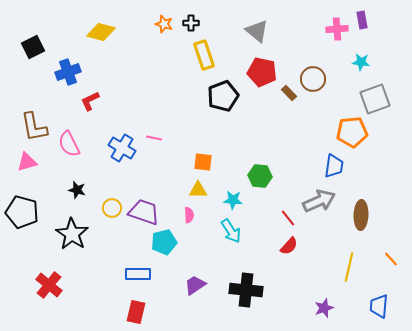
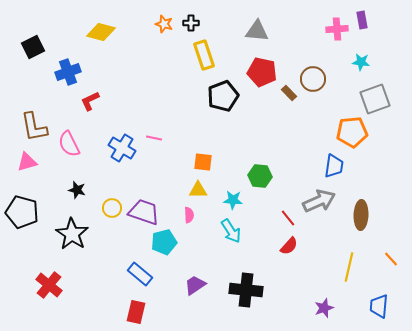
gray triangle at (257, 31): rotated 35 degrees counterclockwise
blue rectangle at (138, 274): moved 2 px right; rotated 40 degrees clockwise
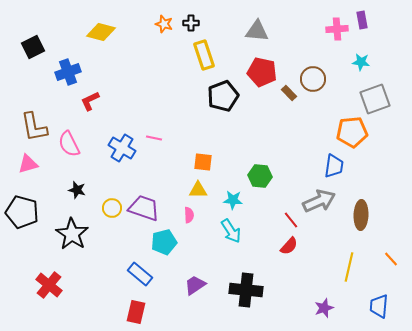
pink triangle at (27, 162): moved 1 px right, 2 px down
purple trapezoid at (144, 212): moved 4 px up
red line at (288, 218): moved 3 px right, 2 px down
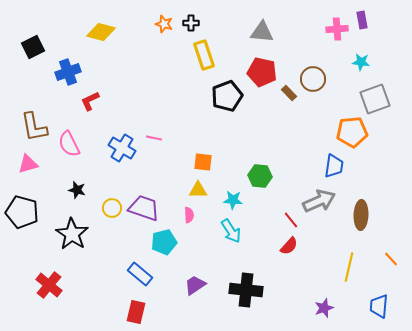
gray triangle at (257, 31): moved 5 px right, 1 px down
black pentagon at (223, 96): moved 4 px right
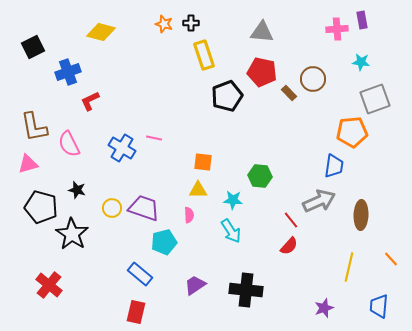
black pentagon at (22, 212): moved 19 px right, 5 px up
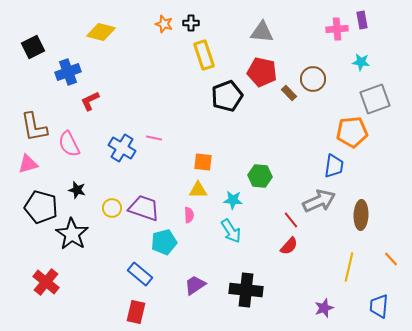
red cross at (49, 285): moved 3 px left, 3 px up
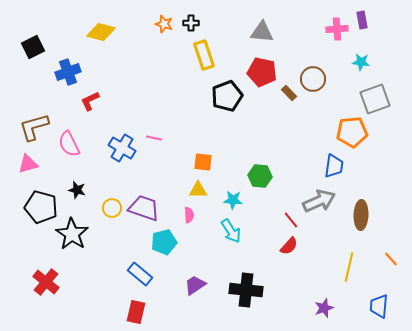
brown L-shape at (34, 127): rotated 84 degrees clockwise
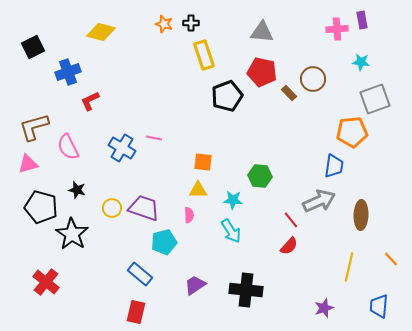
pink semicircle at (69, 144): moved 1 px left, 3 px down
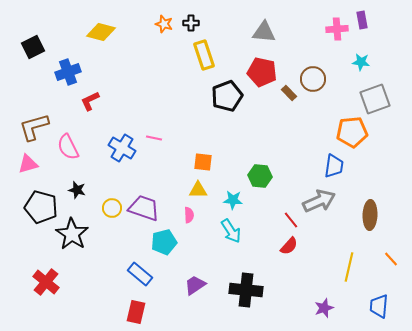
gray triangle at (262, 32): moved 2 px right
brown ellipse at (361, 215): moved 9 px right
